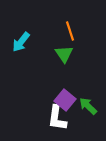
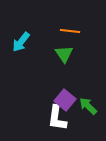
orange line: rotated 66 degrees counterclockwise
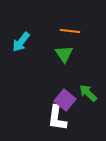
green arrow: moved 13 px up
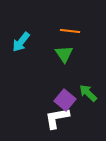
white L-shape: rotated 72 degrees clockwise
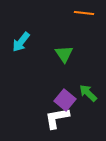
orange line: moved 14 px right, 18 px up
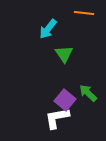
cyan arrow: moved 27 px right, 13 px up
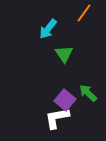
orange line: rotated 60 degrees counterclockwise
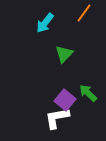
cyan arrow: moved 3 px left, 6 px up
green triangle: rotated 18 degrees clockwise
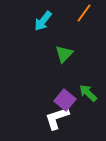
cyan arrow: moved 2 px left, 2 px up
white L-shape: rotated 8 degrees counterclockwise
